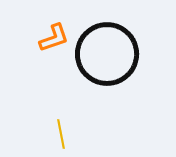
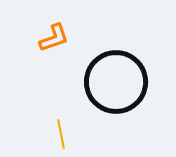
black circle: moved 9 px right, 28 px down
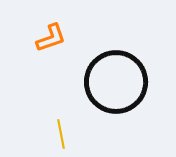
orange L-shape: moved 3 px left
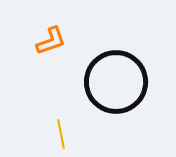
orange L-shape: moved 3 px down
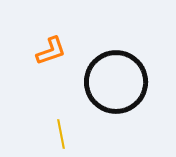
orange L-shape: moved 10 px down
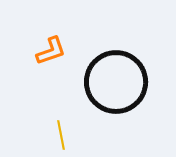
yellow line: moved 1 px down
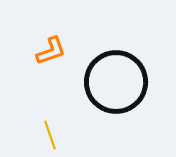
yellow line: moved 11 px left; rotated 8 degrees counterclockwise
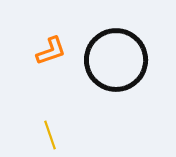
black circle: moved 22 px up
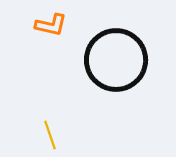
orange L-shape: moved 26 px up; rotated 32 degrees clockwise
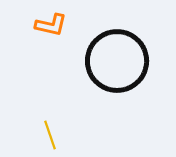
black circle: moved 1 px right, 1 px down
